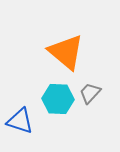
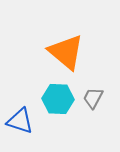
gray trapezoid: moved 3 px right, 5 px down; rotated 15 degrees counterclockwise
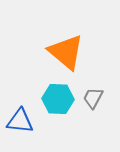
blue triangle: rotated 12 degrees counterclockwise
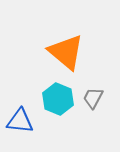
cyan hexagon: rotated 20 degrees clockwise
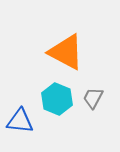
orange triangle: rotated 12 degrees counterclockwise
cyan hexagon: moved 1 px left
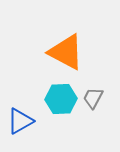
cyan hexagon: moved 4 px right; rotated 24 degrees counterclockwise
blue triangle: rotated 36 degrees counterclockwise
